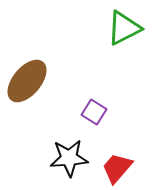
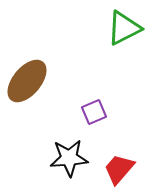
purple square: rotated 35 degrees clockwise
red trapezoid: moved 2 px right, 1 px down
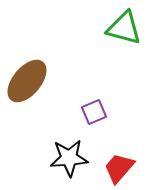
green triangle: rotated 42 degrees clockwise
red trapezoid: moved 1 px up
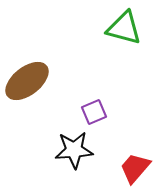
brown ellipse: rotated 12 degrees clockwise
black star: moved 5 px right, 8 px up
red trapezoid: moved 16 px right
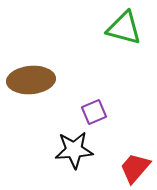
brown ellipse: moved 4 px right, 1 px up; rotated 33 degrees clockwise
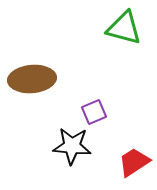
brown ellipse: moved 1 px right, 1 px up
black star: moved 2 px left, 4 px up; rotated 9 degrees clockwise
red trapezoid: moved 1 px left, 6 px up; rotated 16 degrees clockwise
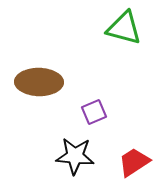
brown ellipse: moved 7 px right, 3 px down; rotated 6 degrees clockwise
black star: moved 3 px right, 10 px down
